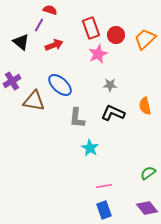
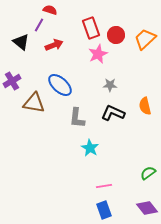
brown triangle: moved 2 px down
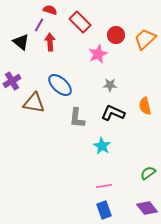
red rectangle: moved 11 px left, 6 px up; rotated 25 degrees counterclockwise
red arrow: moved 4 px left, 3 px up; rotated 72 degrees counterclockwise
cyan star: moved 12 px right, 2 px up
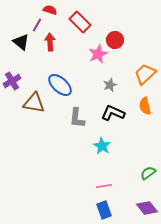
purple line: moved 2 px left
red circle: moved 1 px left, 5 px down
orange trapezoid: moved 35 px down
gray star: rotated 24 degrees counterclockwise
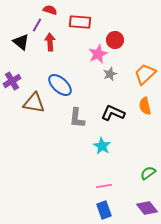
red rectangle: rotated 40 degrees counterclockwise
gray star: moved 11 px up
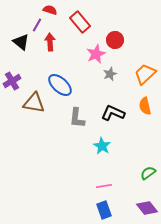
red rectangle: rotated 45 degrees clockwise
pink star: moved 2 px left
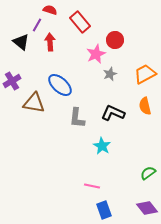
orange trapezoid: rotated 15 degrees clockwise
pink line: moved 12 px left; rotated 21 degrees clockwise
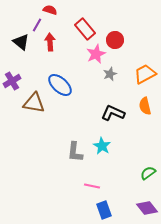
red rectangle: moved 5 px right, 7 px down
gray L-shape: moved 2 px left, 34 px down
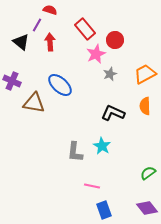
purple cross: rotated 36 degrees counterclockwise
orange semicircle: rotated 12 degrees clockwise
